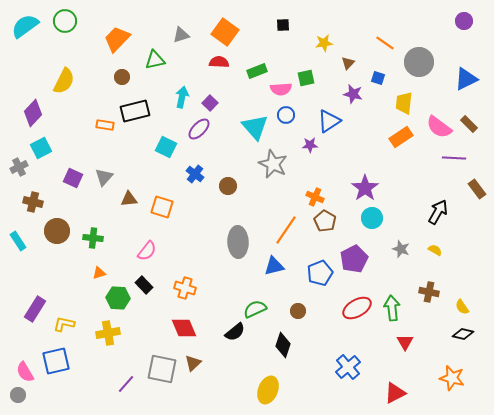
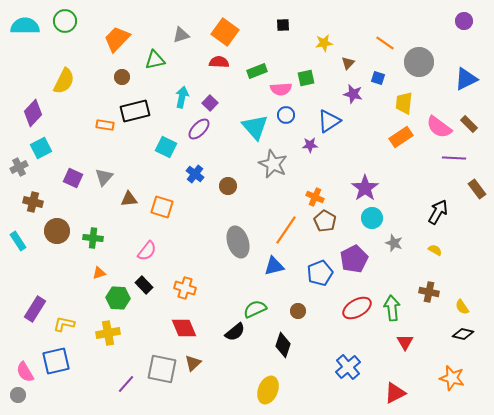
cyan semicircle at (25, 26): rotated 36 degrees clockwise
gray ellipse at (238, 242): rotated 16 degrees counterclockwise
gray star at (401, 249): moved 7 px left, 6 px up
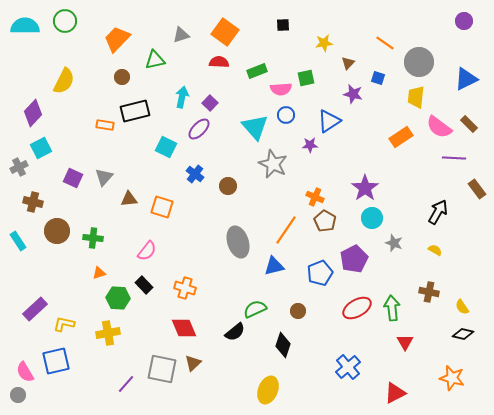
yellow trapezoid at (404, 103): moved 12 px right, 6 px up
purple rectangle at (35, 309): rotated 15 degrees clockwise
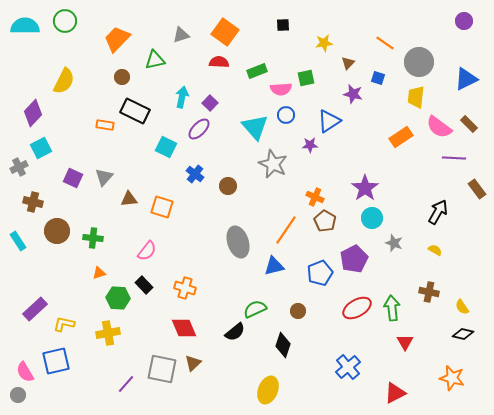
black rectangle at (135, 111): rotated 40 degrees clockwise
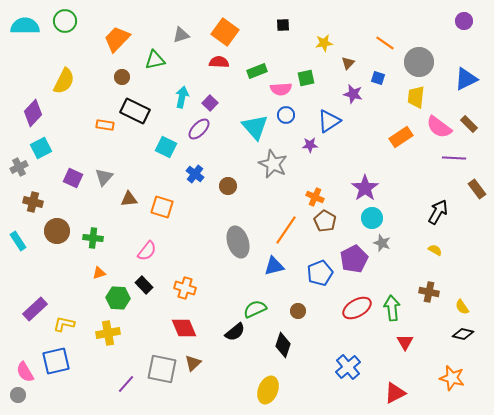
gray star at (394, 243): moved 12 px left
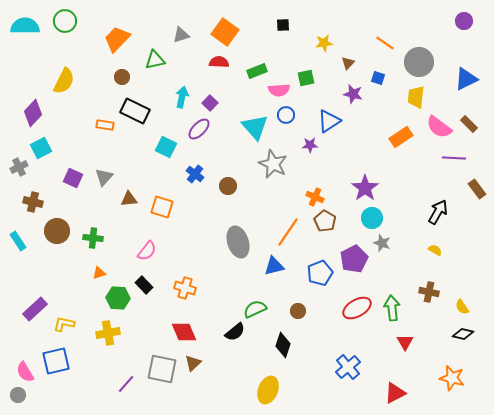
pink semicircle at (281, 89): moved 2 px left, 1 px down
orange line at (286, 230): moved 2 px right, 2 px down
red diamond at (184, 328): moved 4 px down
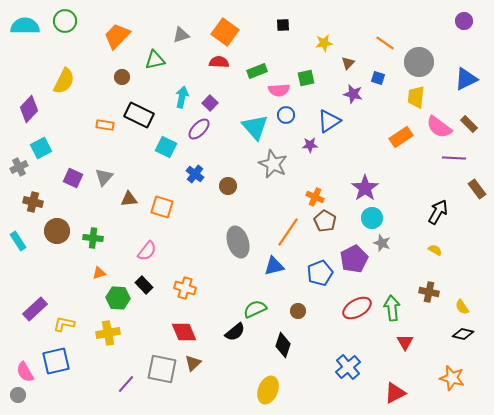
orange trapezoid at (117, 39): moved 3 px up
black rectangle at (135, 111): moved 4 px right, 4 px down
purple diamond at (33, 113): moved 4 px left, 4 px up
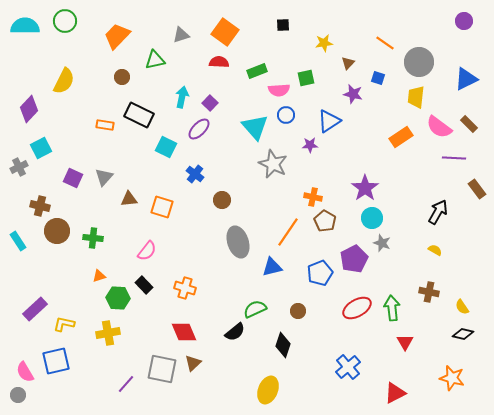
brown circle at (228, 186): moved 6 px left, 14 px down
orange cross at (315, 197): moved 2 px left; rotated 12 degrees counterclockwise
brown cross at (33, 202): moved 7 px right, 4 px down
blue triangle at (274, 266): moved 2 px left, 1 px down
orange triangle at (99, 273): moved 3 px down
